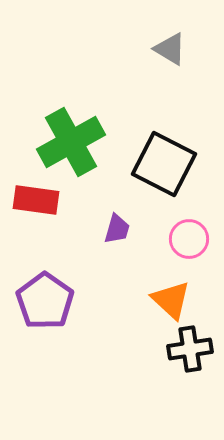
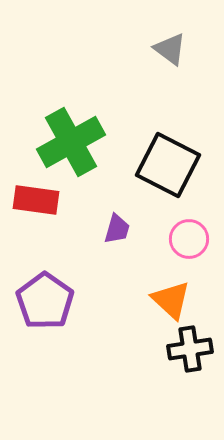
gray triangle: rotated 6 degrees clockwise
black square: moved 4 px right, 1 px down
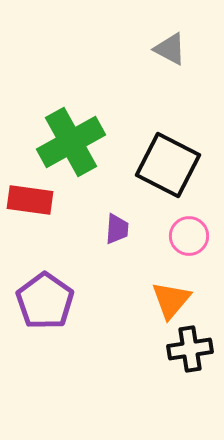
gray triangle: rotated 9 degrees counterclockwise
red rectangle: moved 6 px left
purple trapezoid: rotated 12 degrees counterclockwise
pink circle: moved 3 px up
orange triangle: rotated 27 degrees clockwise
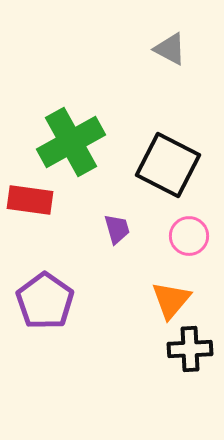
purple trapezoid: rotated 20 degrees counterclockwise
black cross: rotated 6 degrees clockwise
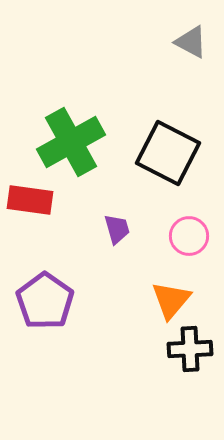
gray triangle: moved 21 px right, 7 px up
black square: moved 12 px up
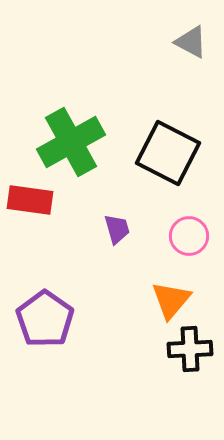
purple pentagon: moved 18 px down
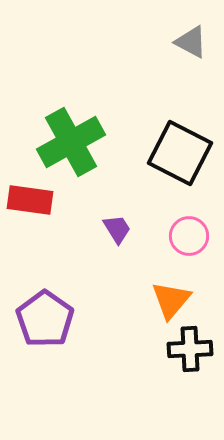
black square: moved 12 px right
purple trapezoid: rotated 16 degrees counterclockwise
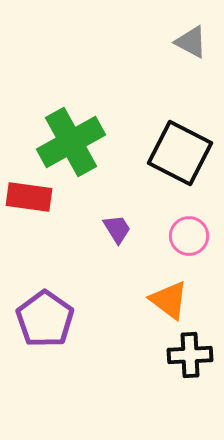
red rectangle: moved 1 px left, 3 px up
orange triangle: moved 2 px left; rotated 33 degrees counterclockwise
black cross: moved 6 px down
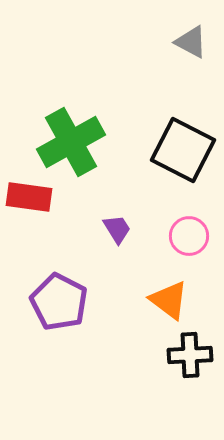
black square: moved 3 px right, 3 px up
purple pentagon: moved 14 px right, 17 px up; rotated 8 degrees counterclockwise
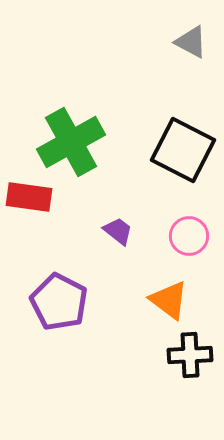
purple trapezoid: moved 1 px right, 2 px down; rotated 20 degrees counterclockwise
